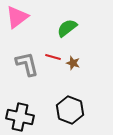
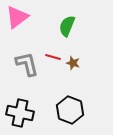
green semicircle: moved 2 px up; rotated 30 degrees counterclockwise
black cross: moved 4 px up
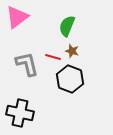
brown star: moved 1 px left, 12 px up
black hexagon: moved 31 px up
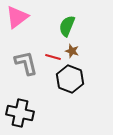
gray L-shape: moved 1 px left, 1 px up
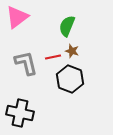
red line: rotated 28 degrees counterclockwise
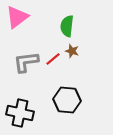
green semicircle: rotated 15 degrees counterclockwise
red line: moved 2 px down; rotated 28 degrees counterclockwise
gray L-shape: moved 1 px up; rotated 84 degrees counterclockwise
black hexagon: moved 3 px left, 21 px down; rotated 16 degrees counterclockwise
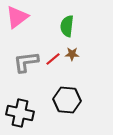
brown star: moved 3 px down; rotated 16 degrees counterclockwise
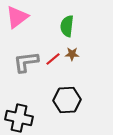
black hexagon: rotated 8 degrees counterclockwise
black cross: moved 1 px left, 5 px down
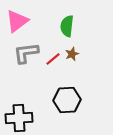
pink triangle: moved 4 px down
brown star: rotated 24 degrees counterclockwise
gray L-shape: moved 9 px up
black cross: rotated 16 degrees counterclockwise
